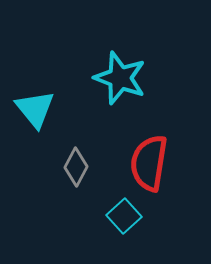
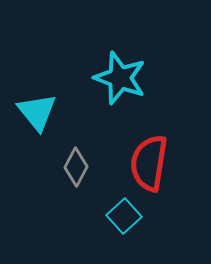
cyan triangle: moved 2 px right, 3 px down
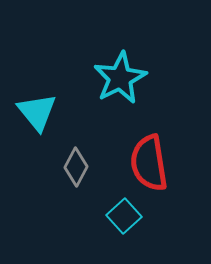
cyan star: rotated 24 degrees clockwise
red semicircle: rotated 18 degrees counterclockwise
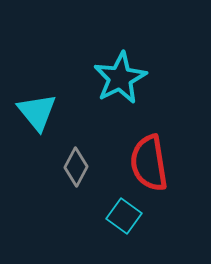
cyan square: rotated 12 degrees counterclockwise
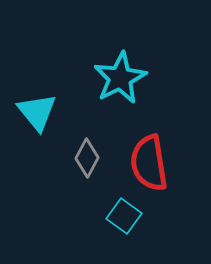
gray diamond: moved 11 px right, 9 px up
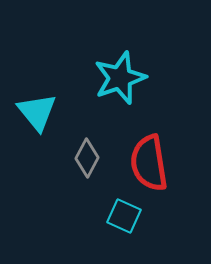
cyan star: rotated 8 degrees clockwise
cyan square: rotated 12 degrees counterclockwise
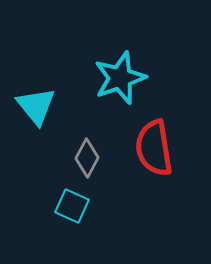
cyan triangle: moved 1 px left, 6 px up
red semicircle: moved 5 px right, 15 px up
cyan square: moved 52 px left, 10 px up
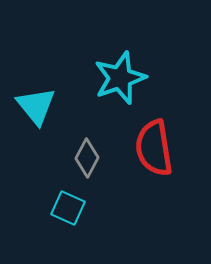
cyan square: moved 4 px left, 2 px down
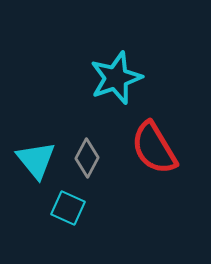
cyan star: moved 4 px left
cyan triangle: moved 54 px down
red semicircle: rotated 22 degrees counterclockwise
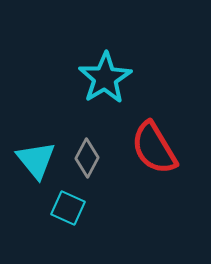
cyan star: moved 11 px left; rotated 12 degrees counterclockwise
